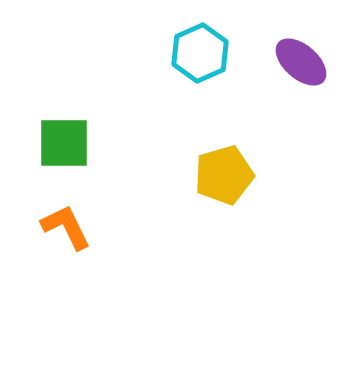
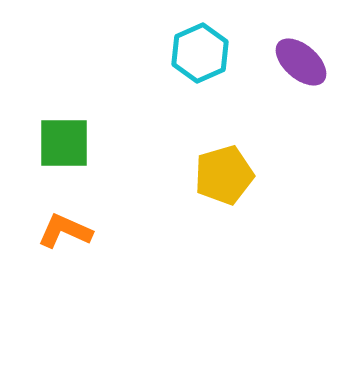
orange L-shape: moved 1 px left, 4 px down; rotated 40 degrees counterclockwise
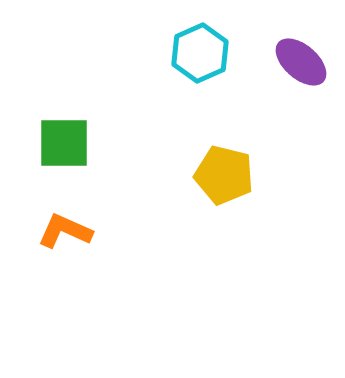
yellow pentagon: rotated 30 degrees clockwise
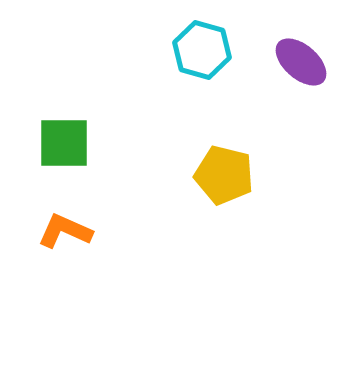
cyan hexagon: moved 2 px right, 3 px up; rotated 20 degrees counterclockwise
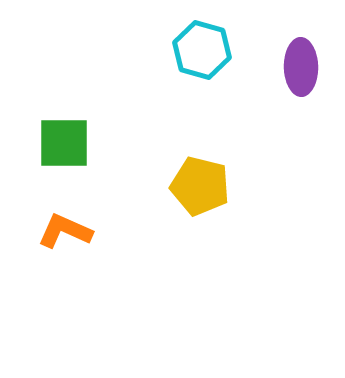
purple ellipse: moved 5 px down; rotated 48 degrees clockwise
yellow pentagon: moved 24 px left, 11 px down
